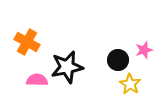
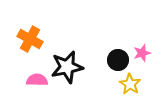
orange cross: moved 3 px right, 3 px up
pink star: moved 2 px left, 3 px down
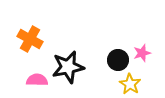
black star: moved 1 px right
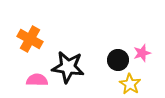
black star: rotated 20 degrees clockwise
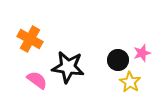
pink semicircle: rotated 35 degrees clockwise
yellow star: moved 2 px up
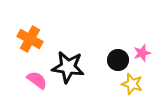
yellow star: moved 2 px right, 2 px down; rotated 15 degrees counterclockwise
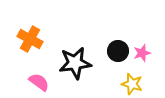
black circle: moved 9 px up
black star: moved 7 px right, 4 px up; rotated 16 degrees counterclockwise
pink semicircle: moved 2 px right, 2 px down
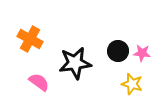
pink star: rotated 24 degrees clockwise
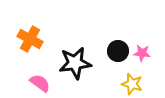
pink semicircle: moved 1 px right, 1 px down
